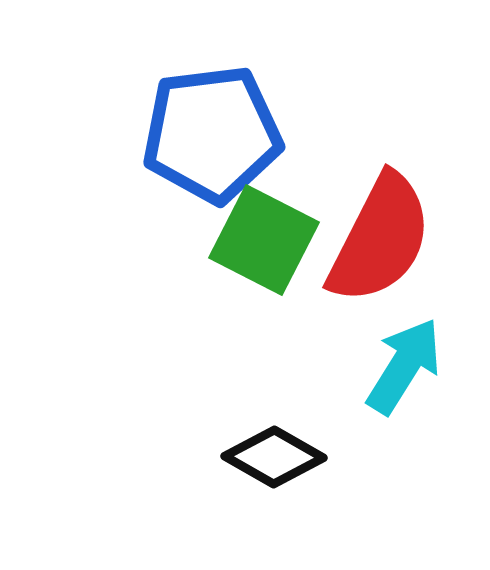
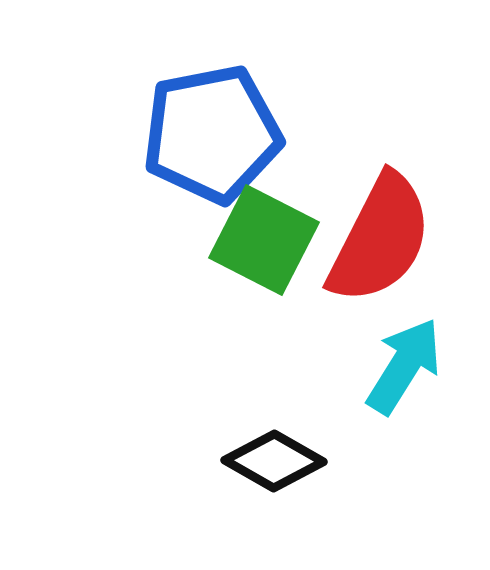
blue pentagon: rotated 4 degrees counterclockwise
black diamond: moved 4 px down
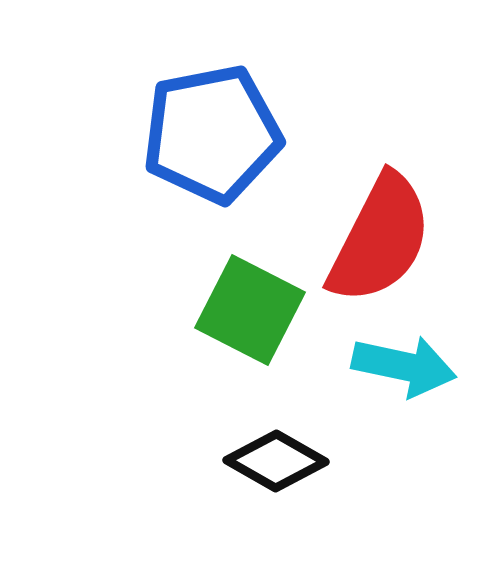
green square: moved 14 px left, 70 px down
cyan arrow: rotated 70 degrees clockwise
black diamond: moved 2 px right
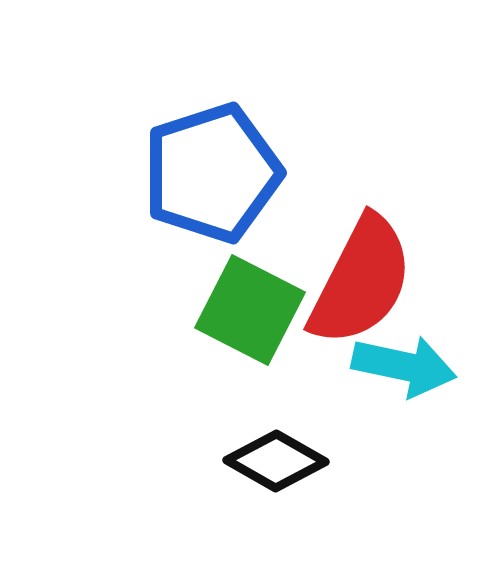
blue pentagon: moved 39 px down; rotated 7 degrees counterclockwise
red semicircle: moved 19 px left, 42 px down
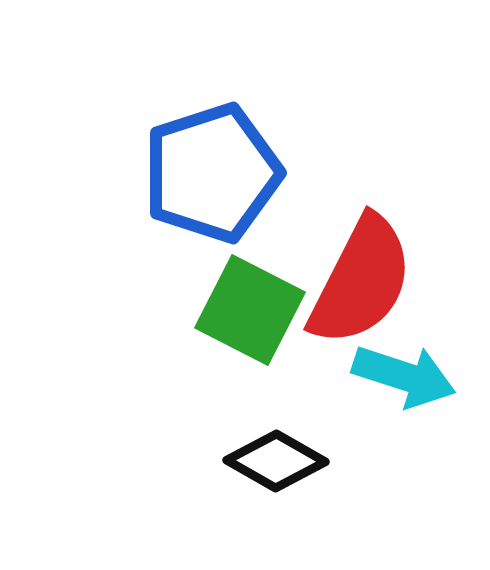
cyan arrow: moved 10 px down; rotated 6 degrees clockwise
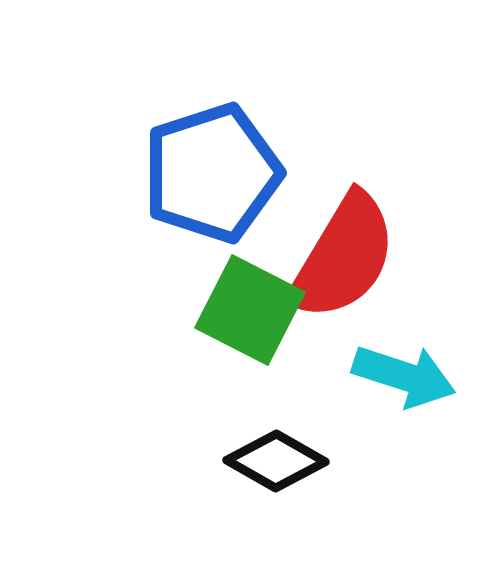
red semicircle: moved 18 px left, 24 px up; rotated 4 degrees clockwise
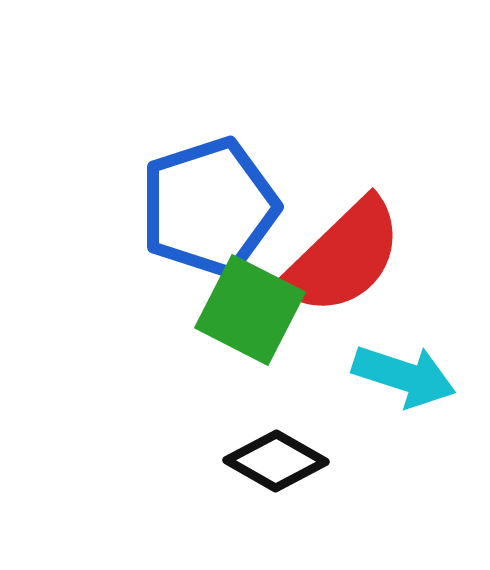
blue pentagon: moved 3 px left, 34 px down
red semicircle: rotated 15 degrees clockwise
